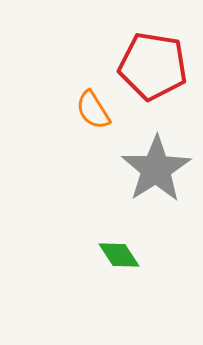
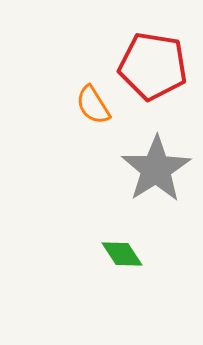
orange semicircle: moved 5 px up
green diamond: moved 3 px right, 1 px up
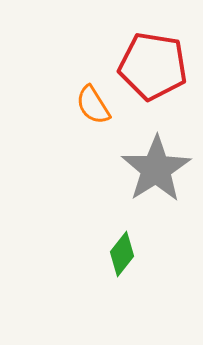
green diamond: rotated 72 degrees clockwise
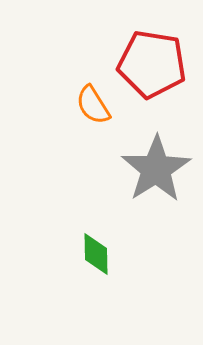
red pentagon: moved 1 px left, 2 px up
green diamond: moved 26 px left; rotated 39 degrees counterclockwise
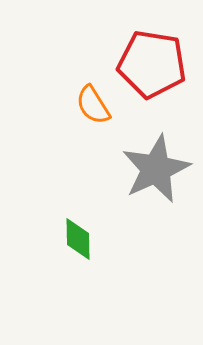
gray star: rotated 8 degrees clockwise
green diamond: moved 18 px left, 15 px up
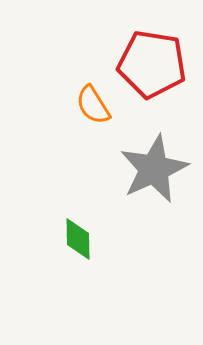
gray star: moved 2 px left
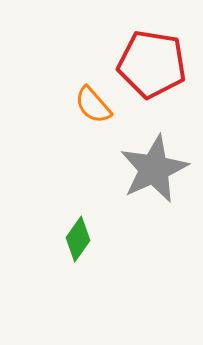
orange semicircle: rotated 9 degrees counterclockwise
green diamond: rotated 36 degrees clockwise
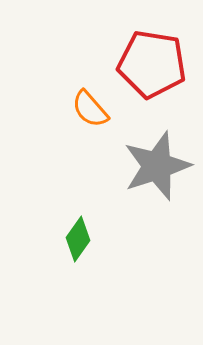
orange semicircle: moved 3 px left, 4 px down
gray star: moved 3 px right, 3 px up; rotated 6 degrees clockwise
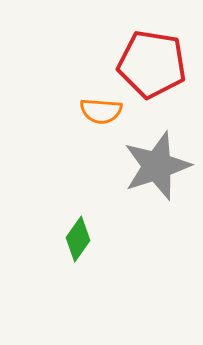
orange semicircle: moved 11 px right, 2 px down; rotated 45 degrees counterclockwise
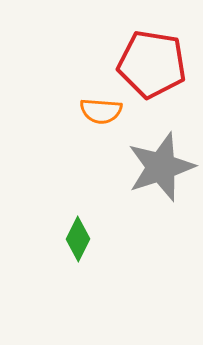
gray star: moved 4 px right, 1 px down
green diamond: rotated 9 degrees counterclockwise
